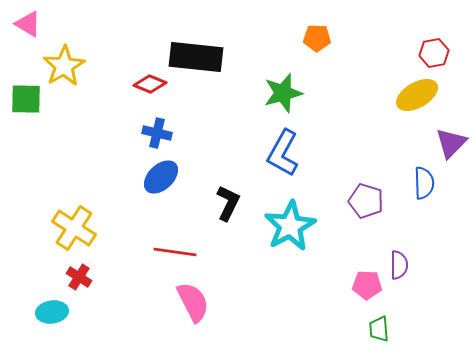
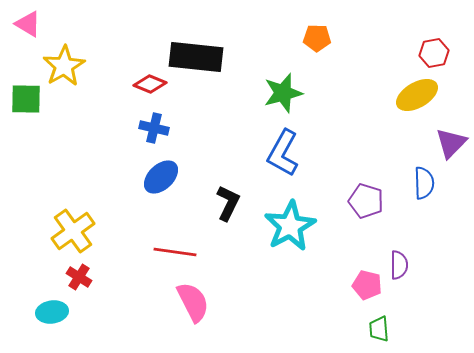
blue cross: moved 3 px left, 5 px up
yellow cross: moved 1 px left, 3 px down; rotated 21 degrees clockwise
pink pentagon: rotated 12 degrees clockwise
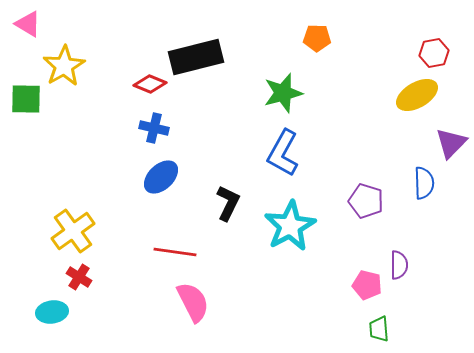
black rectangle: rotated 20 degrees counterclockwise
